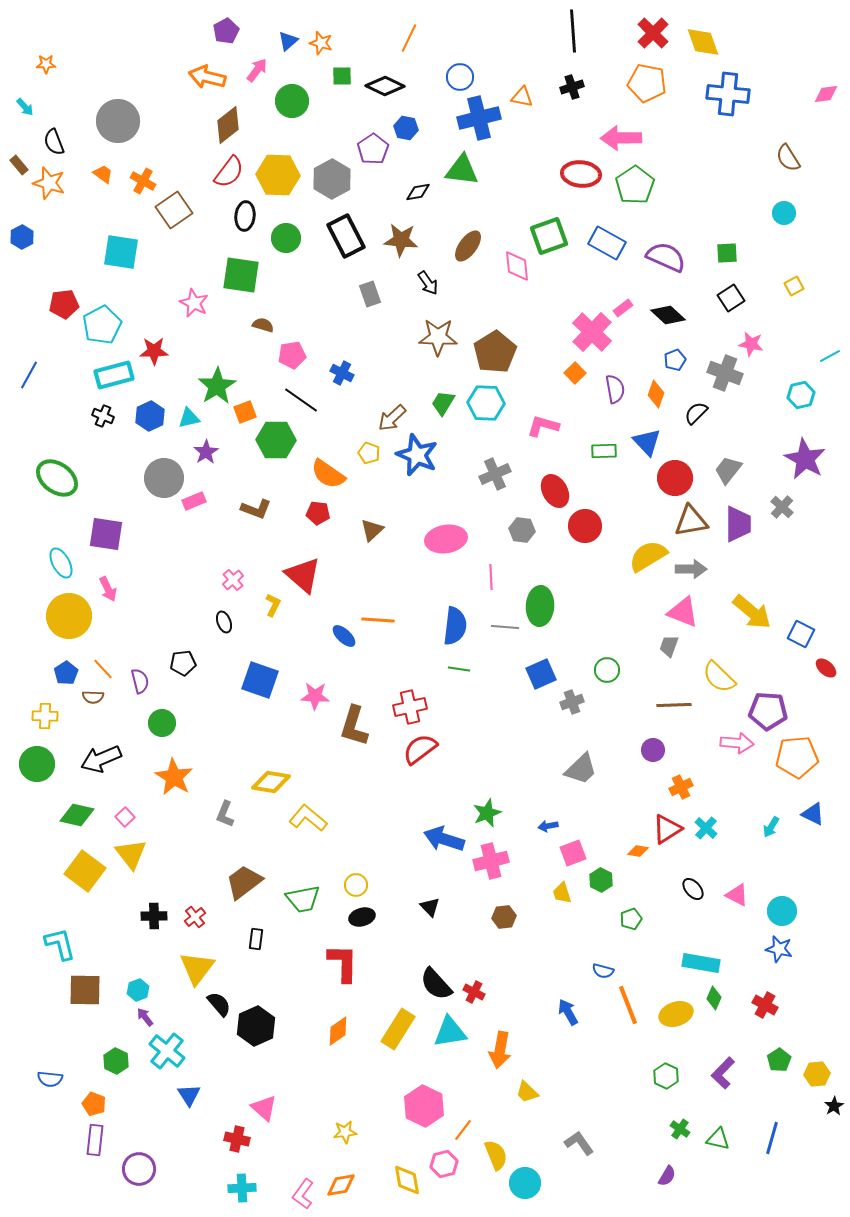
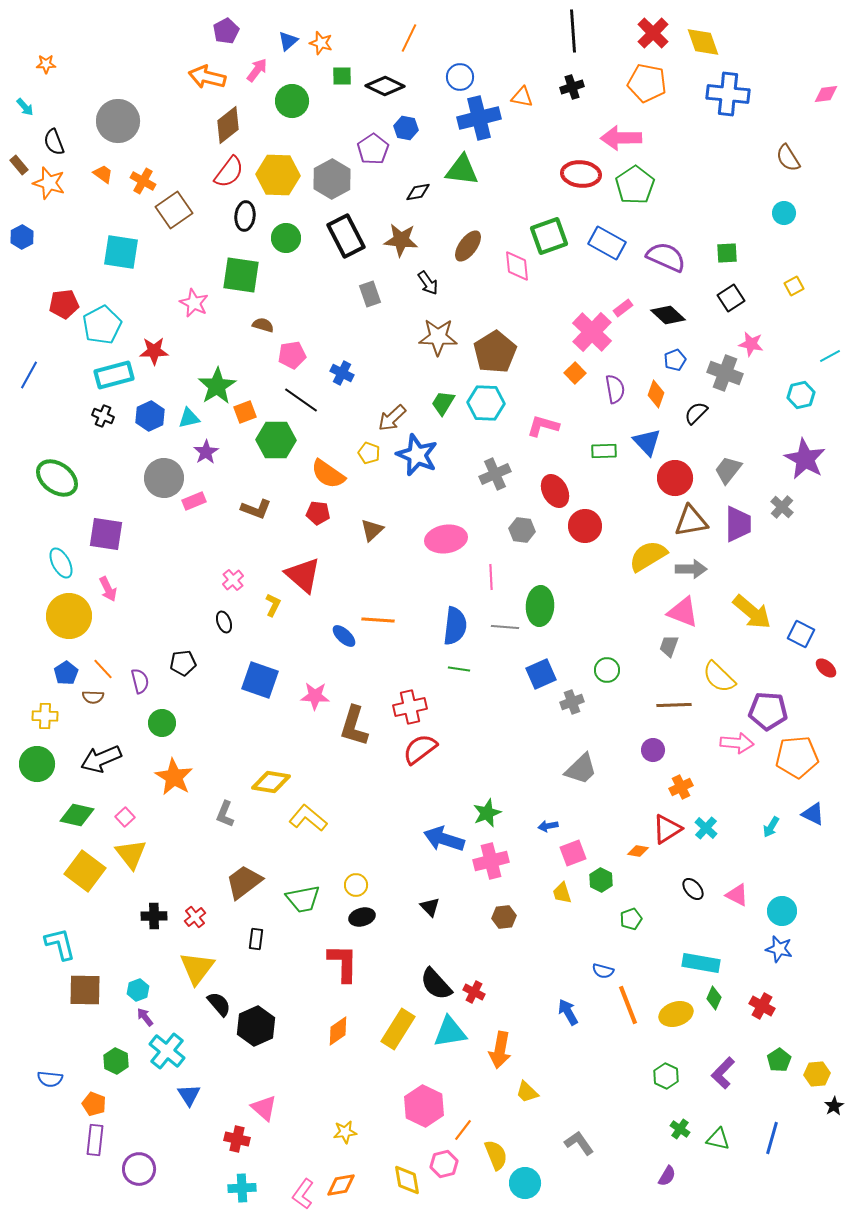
red cross at (765, 1005): moved 3 px left, 1 px down
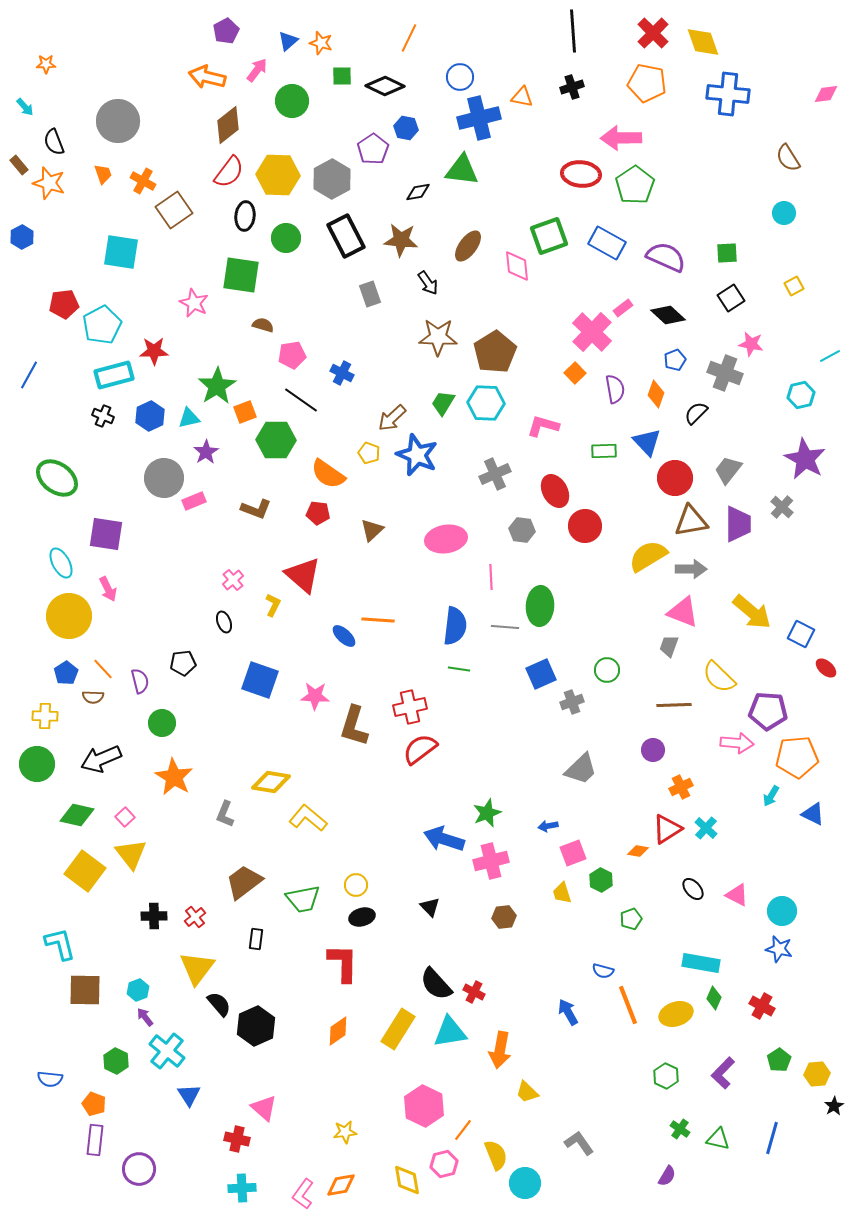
orange trapezoid at (103, 174): rotated 35 degrees clockwise
cyan arrow at (771, 827): moved 31 px up
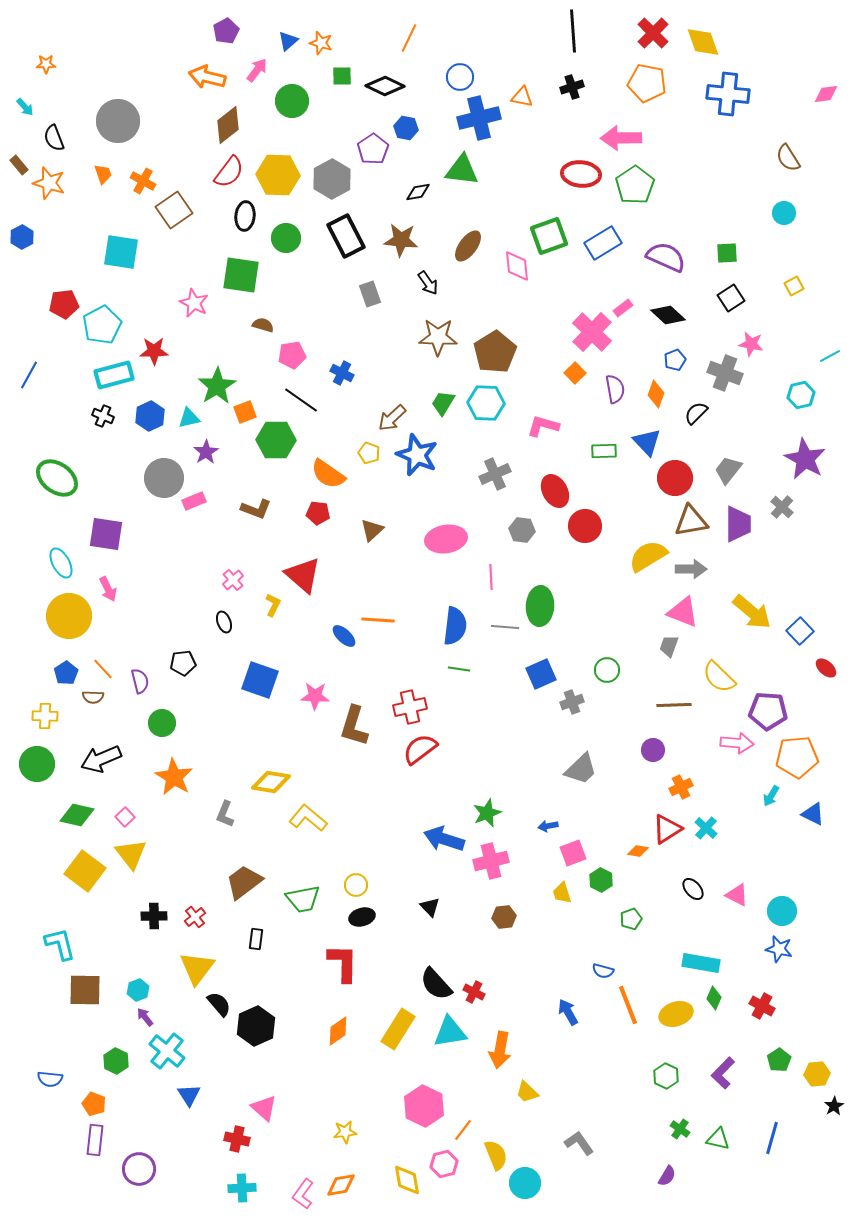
black semicircle at (54, 142): moved 4 px up
blue rectangle at (607, 243): moved 4 px left; rotated 60 degrees counterclockwise
blue square at (801, 634): moved 1 px left, 3 px up; rotated 20 degrees clockwise
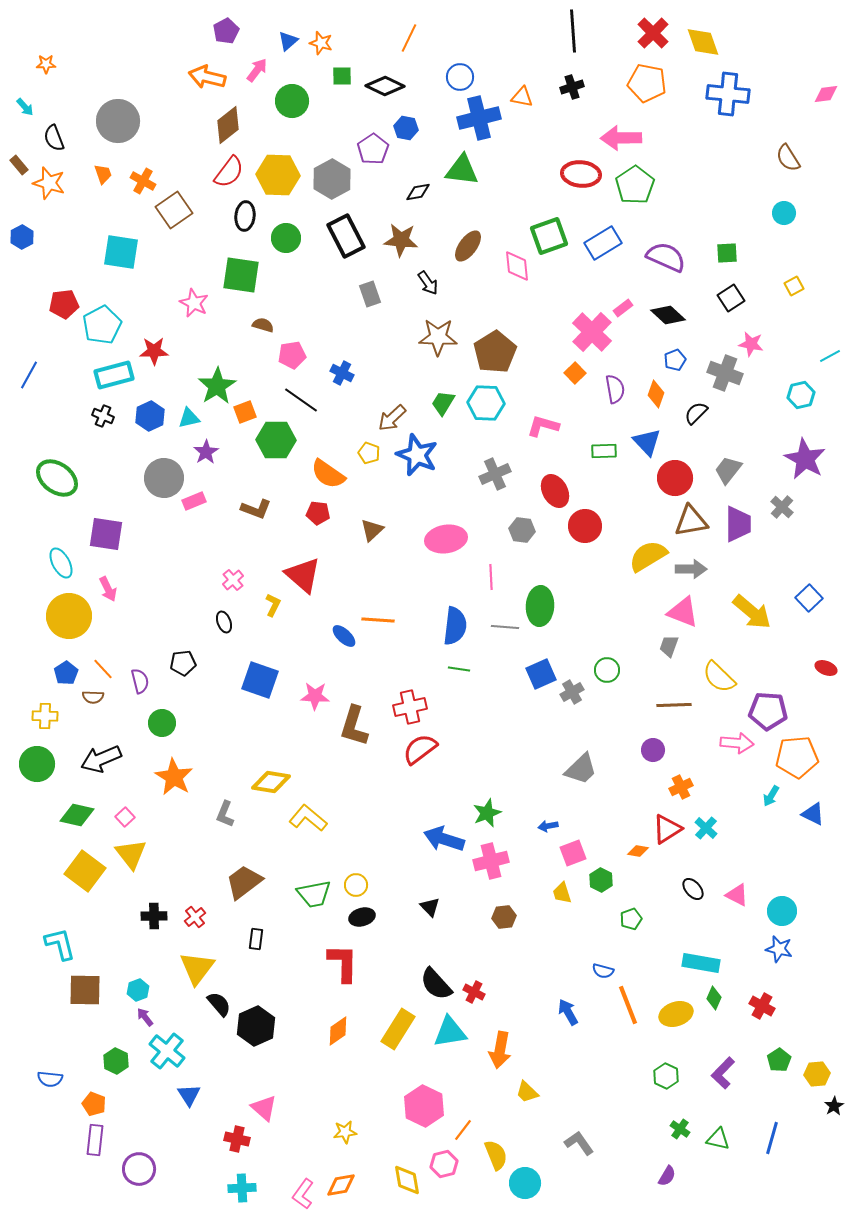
blue square at (800, 631): moved 9 px right, 33 px up
red ellipse at (826, 668): rotated 20 degrees counterclockwise
gray cross at (572, 702): moved 10 px up; rotated 10 degrees counterclockwise
green trapezoid at (303, 899): moved 11 px right, 5 px up
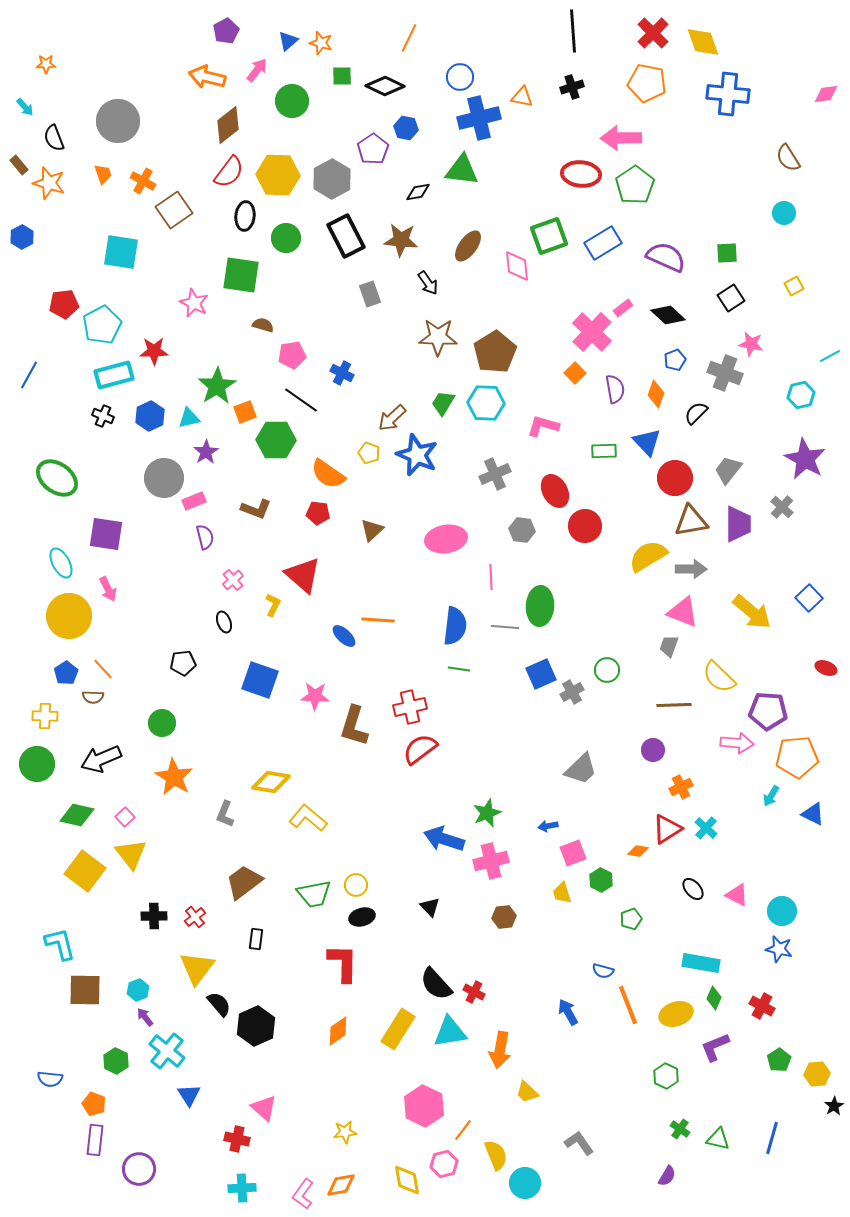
purple semicircle at (140, 681): moved 65 px right, 144 px up
purple L-shape at (723, 1073): moved 8 px left, 26 px up; rotated 24 degrees clockwise
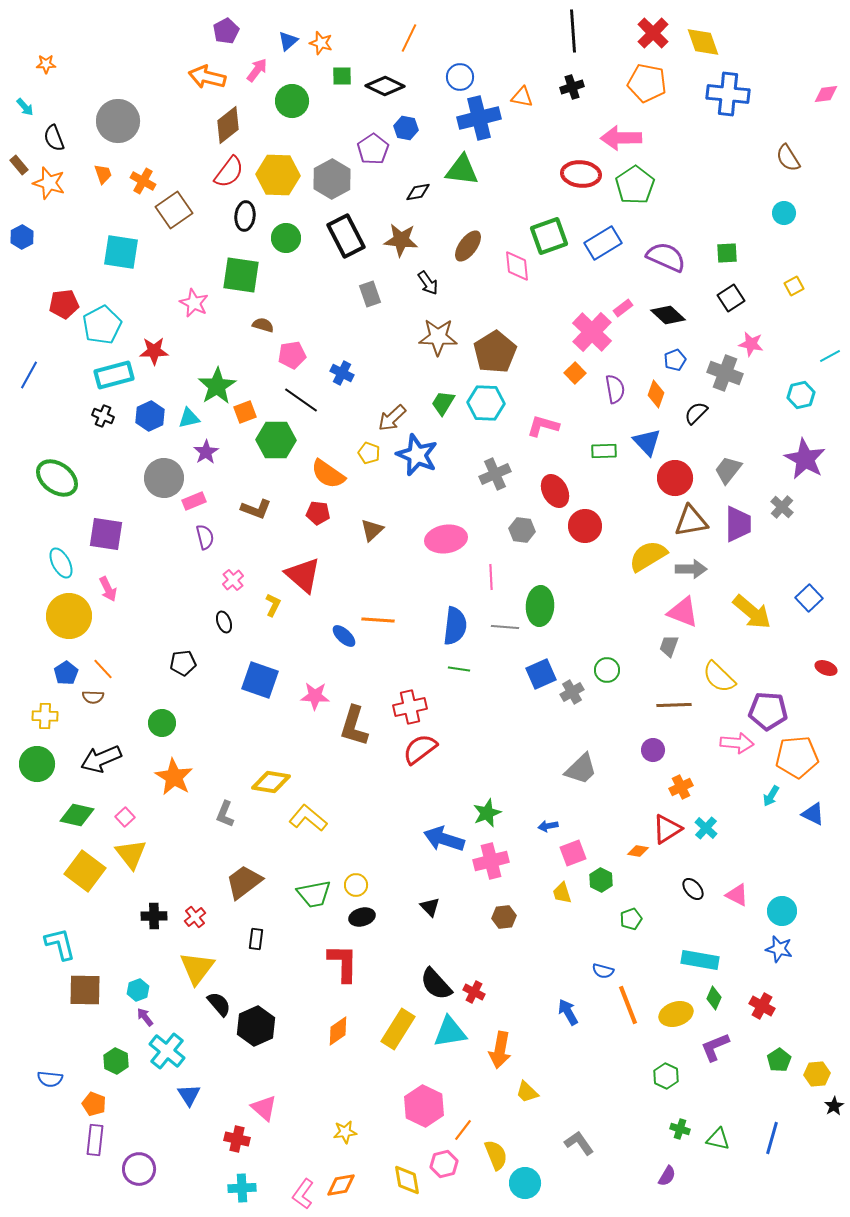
cyan rectangle at (701, 963): moved 1 px left, 3 px up
green cross at (680, 1129): rotated 18 degrees counterclockwise
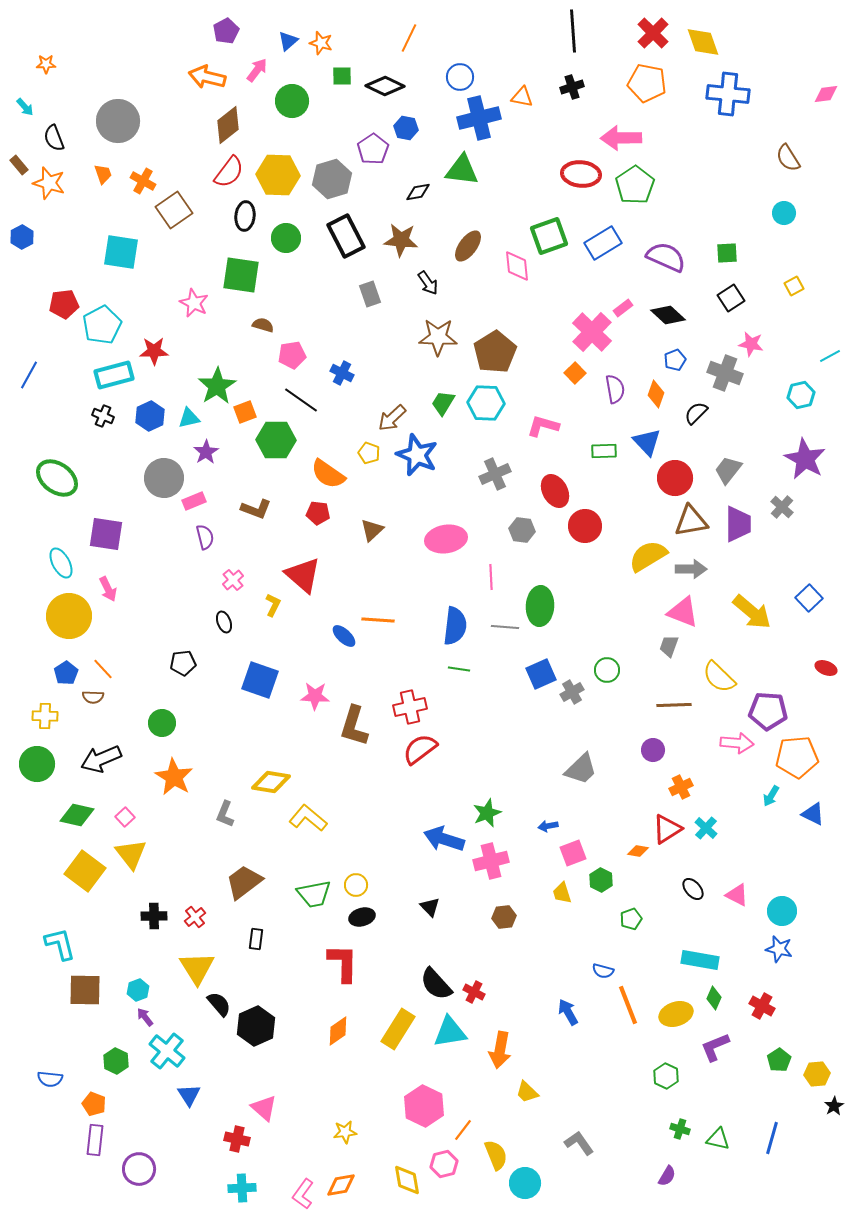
gray hexagon at (332, 179): rotated 12 degrees clockwise
yellow triangle at (197, 968): rotated 9 degrees counterclockwise
